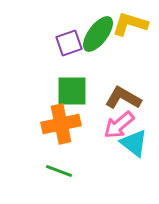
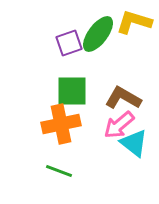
yellow L-shape: moved 4 px right, 2 px up
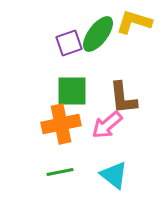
brown L-shape: rotated 126 degrees counterclockwise
pink arrow: moved 12 px left
cyan triangle: moved 20 px left, 32 px down
green line: moved 1 px right, 1 px down; rotated 32 degrees counterclockwise
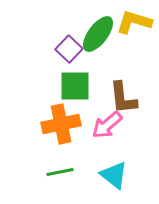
purple square: moved 6 px down; rotated 28 degrees counterclockwise
green square: moved 3 px right, 5 px up
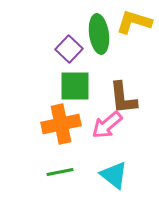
green ellipse: moved 1 px right; rotated 45 degrees counterclockwise
